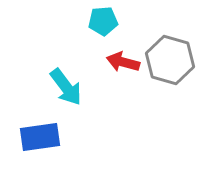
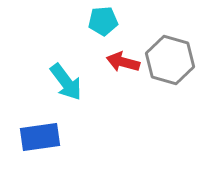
cyan arrow: moved 5 px up
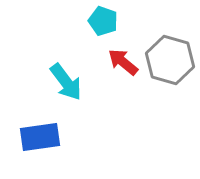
cyan pentagon: rotated 24 degrees clockwise
red arrow: rotated 24 degrees clockwise
